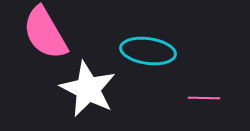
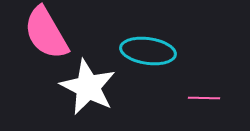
pink semicircle: moved 1 px right
white star: moved 2 px up
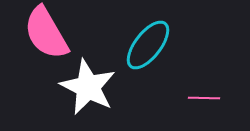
cyan ellipse: moved 6 px up; rotated 60 degrees counterclockwise
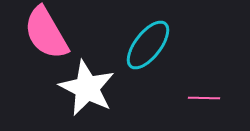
white star: moved 1 px left, 1 px down
